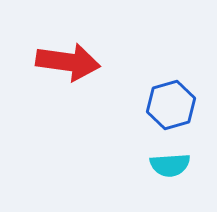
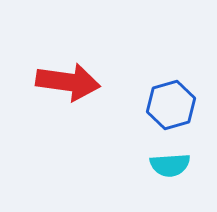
red arrow: moved 20 px down
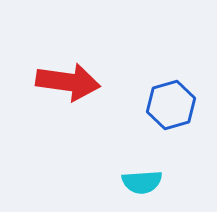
cyan semicircle: moved 28 px left, 17 px down
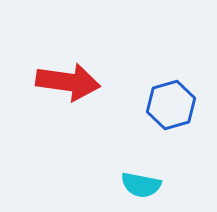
cyan semicircle: moved 1 px left, 3 px down; rotated 15 degrees clockwise
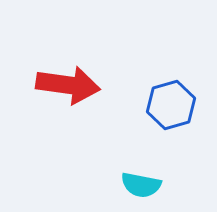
red arrow: moved 3 px down
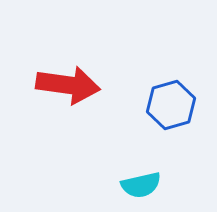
cyan semicircle: rotated 24 degrees counterclockwise
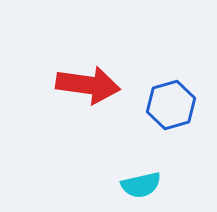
red arrow: moved 20 px right
